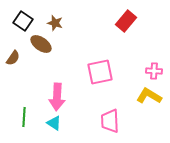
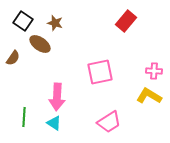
brown ellipse: moved 1 px left
pink trapezoid: moved 1 px left, 1 px down; rotated 120 degrees counterclockwise
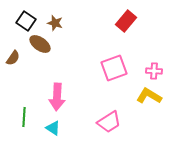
black square: moved 3 px right
pink square: moved 14 px right, 4 px up; rotated 8 degrees counterclockwise
cyan triangle: moved 1 px left, 5 px down
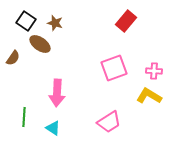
pink arrow: moved 4 px up
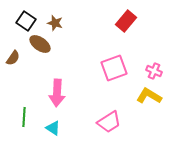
pink cross: rotated 21 degrees clockwise
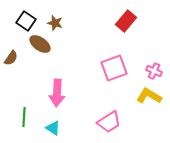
brown semicircle: moved 2 px left
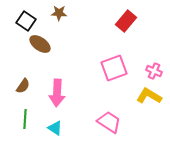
brown star: moved 4 px right, 10 px up; rotated 14 degrees counterclockwise
brown semicircle: moved 12 px right, 28 px down
green line: moved 1 px right, 2 px down
pink trapezoid: rotated 115 degrees counterclockwise
cyan triangle: moved 2 px right
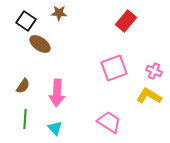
cyan triangle: rotated 14 degrees clockwise
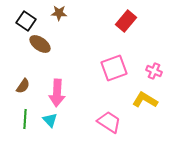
yellow L-shape: moved 4 px left, 4 px down
cyan triangle: moved 5 px left, 8 px up
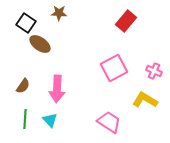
black square: moved 2 px down
pink square: rotated 8 degrees counterclockwise
pink arrow: moved 4 px up
